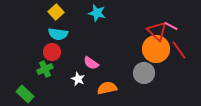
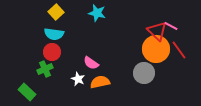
cyan semicircle: moved 4 px left
orange semicircle: moved 7 px left, 6 px up
green rectangle: moved 2 px right, 2 px up
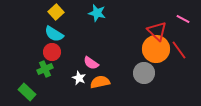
pink line: moved 12 px right, 7 px up
cyan semicircle: rotated 24 degrees clockwise
white star: moved 1 px right, 1 px up
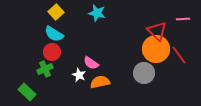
pink line: rotated 32 degrees counterclockwise
red line: moved 5 px down
white star: moved 3 px up
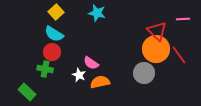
green cross: rotated 35 degrees clockwise
